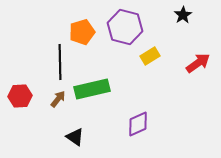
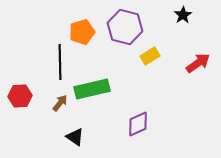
brown arrow: moved 2 px right, 4 px down
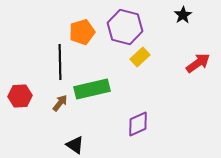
yellow rectangle: moved 10 px left, 1 px down; rotated 12 degrees counterclockwise
black triangle: moved 8 px down
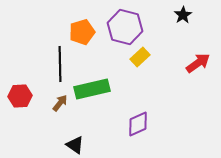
black line: moved 2 px down
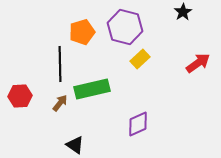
black star: moved 3 px up
yellow rectangle: moved 2 px down
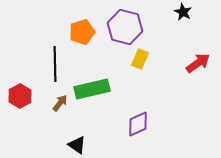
black star: rotated 12 degrees counterclockwise
yellow rectangle: rotated 24 degrees counterclockwise
black line: moved 5 px left
red hexagon: rotated 25 degrees counterclockwise
black triangle: moved 2 px right
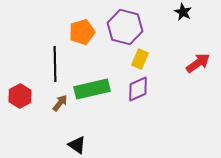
purple diamond: moved 35 px up
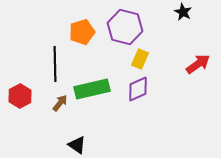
red arrow: moved 1 px down
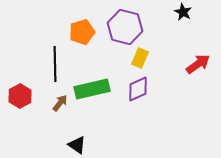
yellow rectangle: moved 1 px up
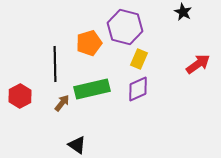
orange pentagon: moved 7 px right, 11 px down
yellow rectangle: moved 1 px left, 1 px down
brown arrow: moved 2 px right
